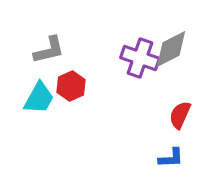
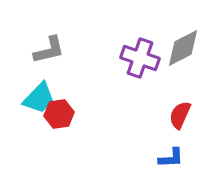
gray diamond: moved 12 px right, 1 px up
red hexagon: moved 12 px left, 28 px down; rotated 16 degrees clockwise
cyan trapezoid: rotated 15 degrees clockwise
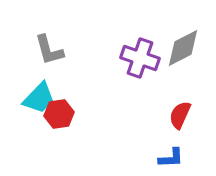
gray L-shape: rotated 88 degrees clockwise
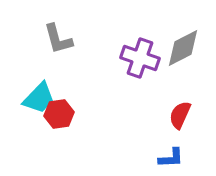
gray L-shape: moved 9 px right, 11 px up
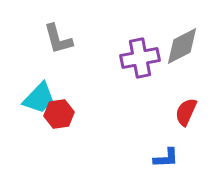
gray diamond: moved 1 px left, 2 px up
purple cross: rotated 30 degrees counterclockwise
red semicircle: moved 6 px right, 3 px up
blue L-shape: moved 5 px left
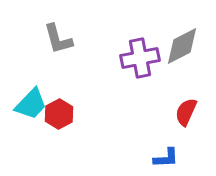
cyan trapezoid: moved 8 px left, 6 px down
red hexagon: rotated 20 degrees counterclockwise
